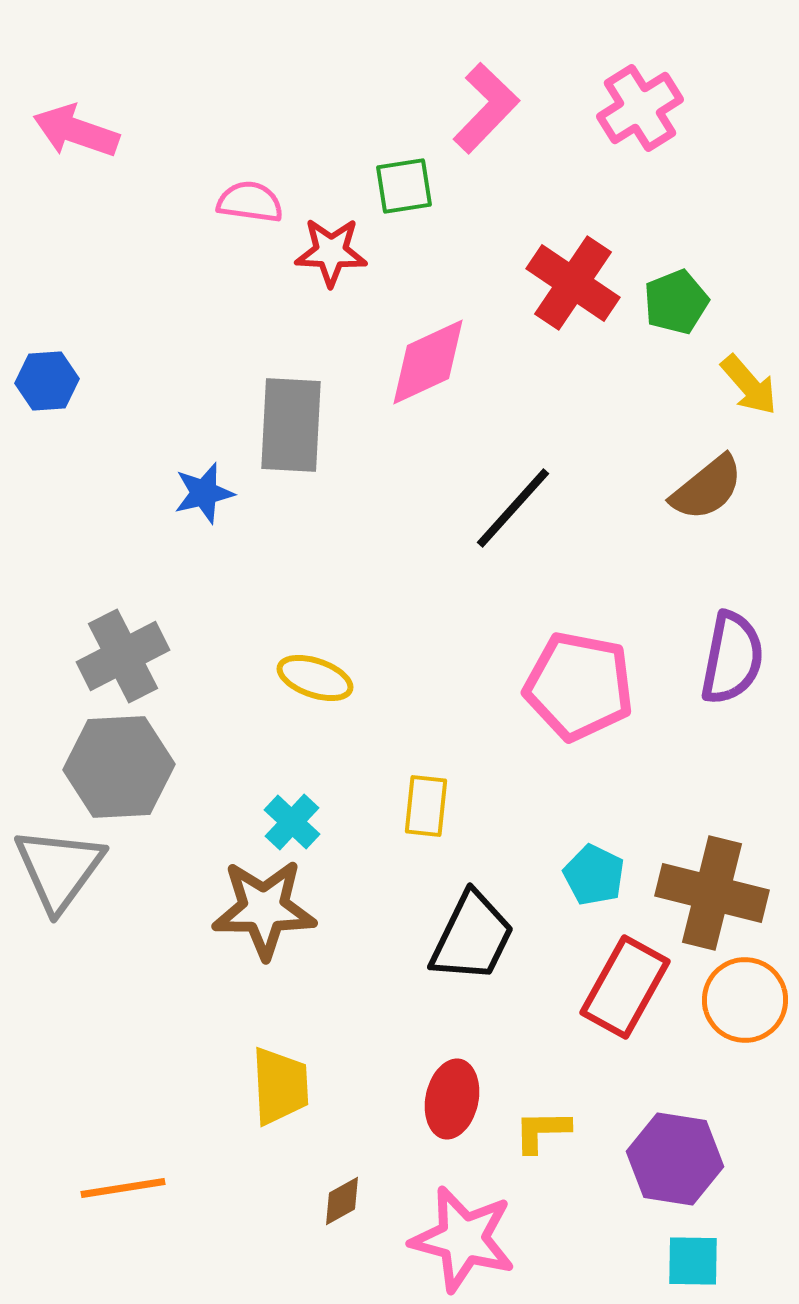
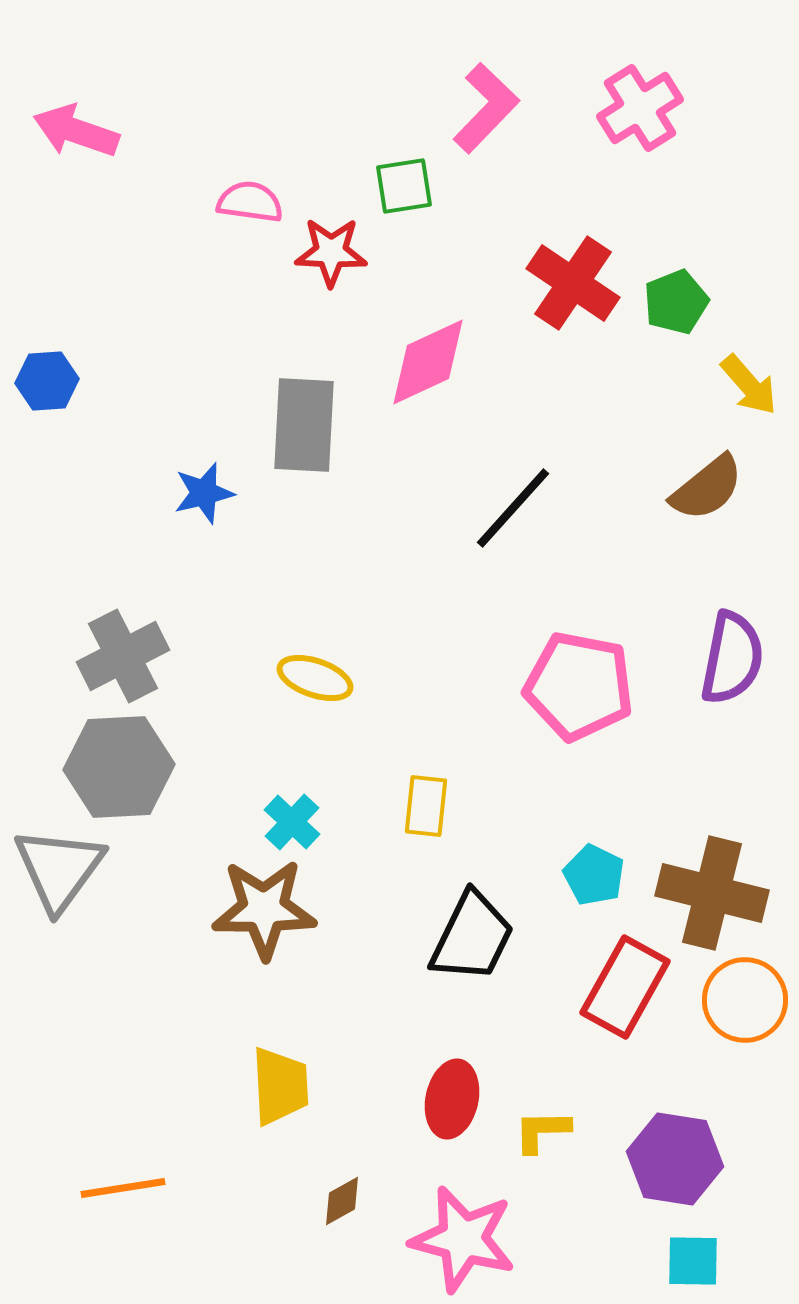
gray rectangle: moved 13 px right
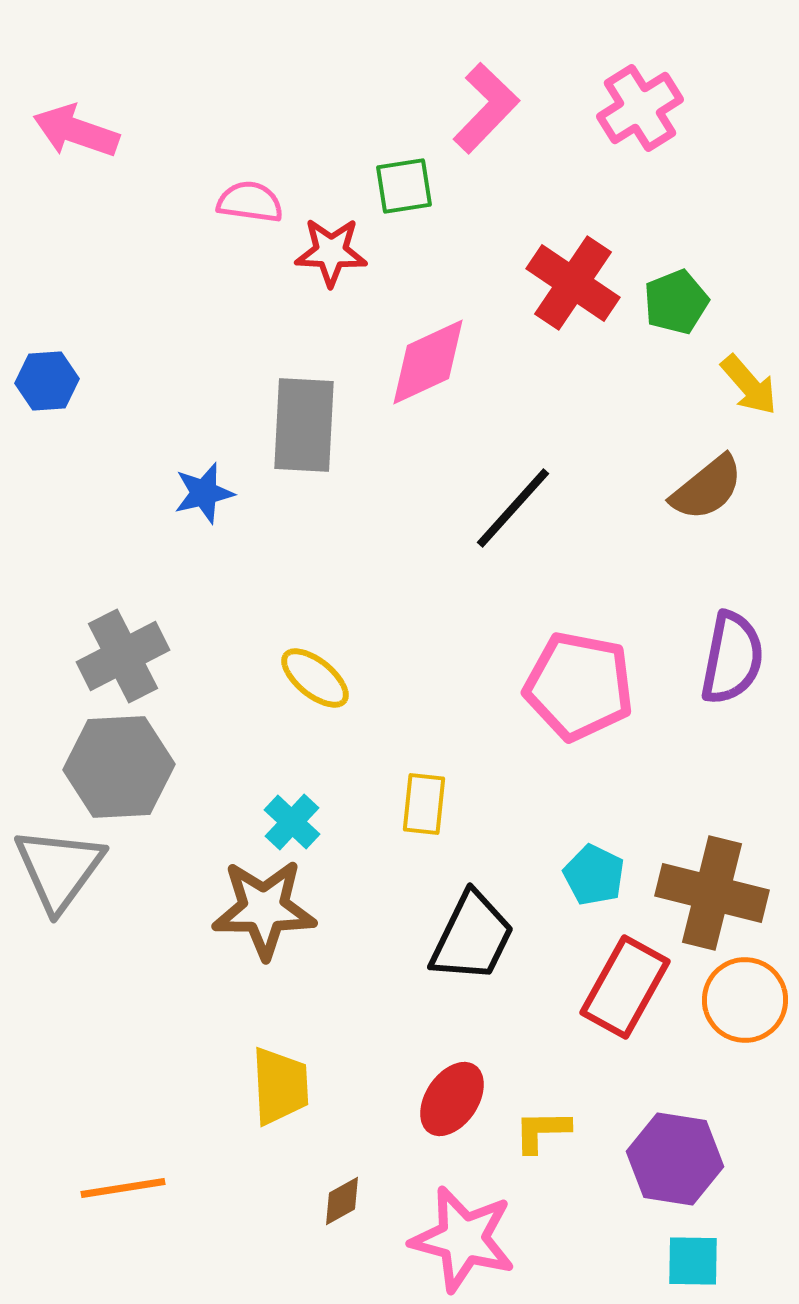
yellow ellipse: rotated 20 degrees clockwise
yellow rectangle: moved 2 px left, 2 px up
red ellipse: rotated 22 degrees clockwise
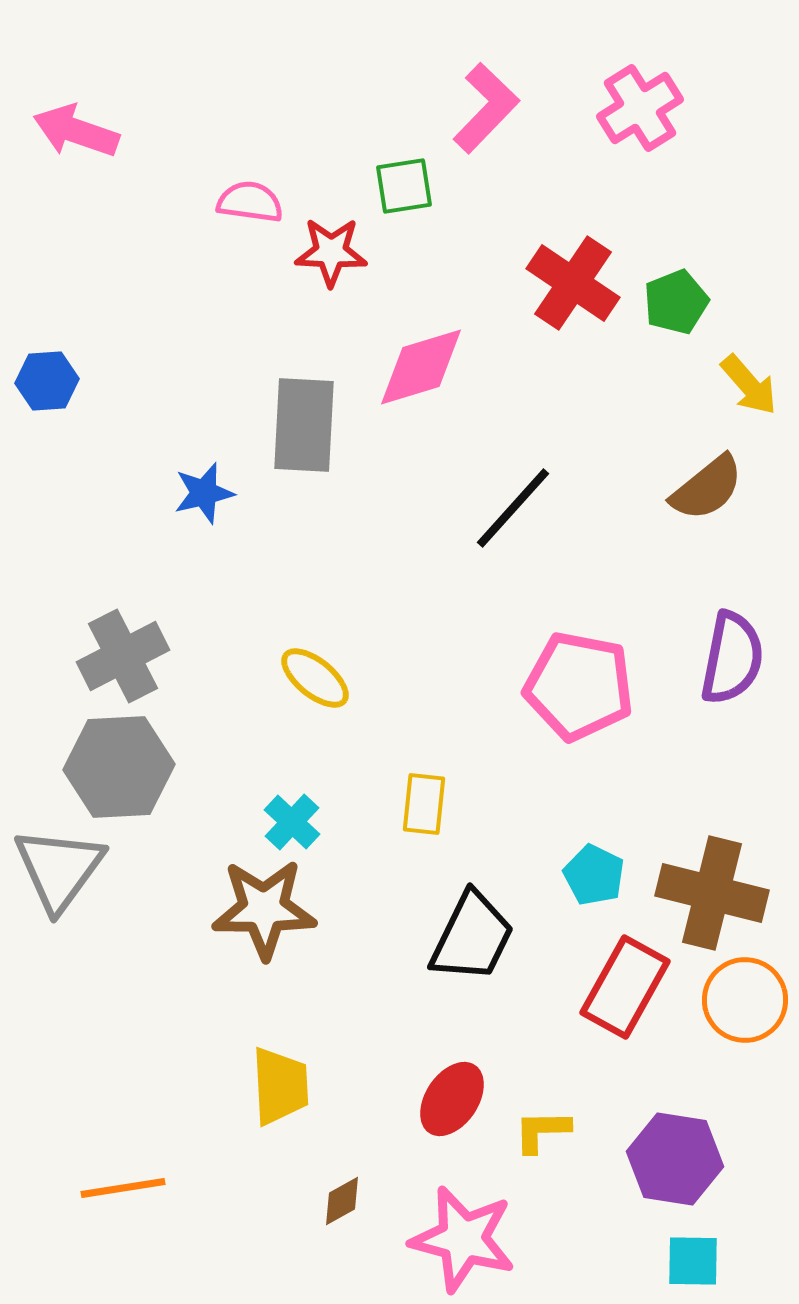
pink diamond: moved 7 px left, 5 px down; rotated 8 degrees clockwise
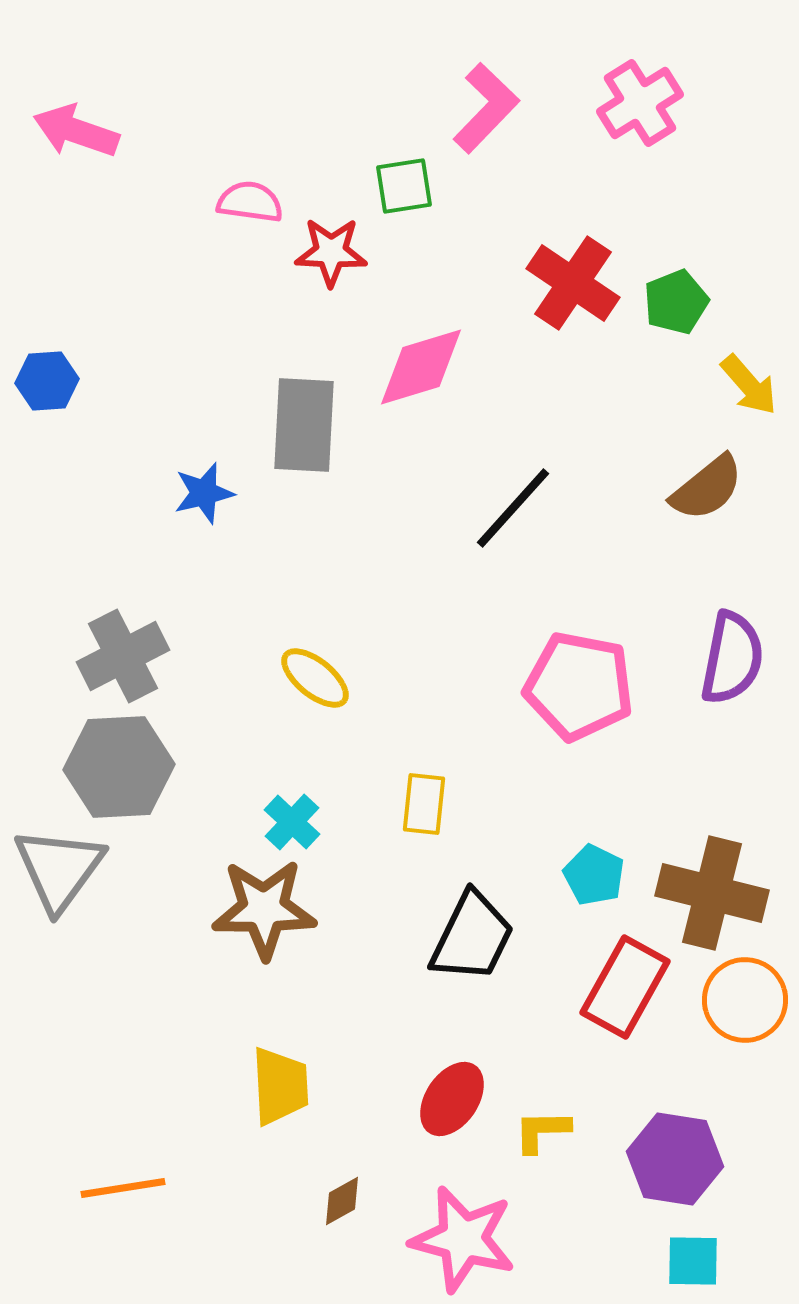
pink cross: moved 5 px up
